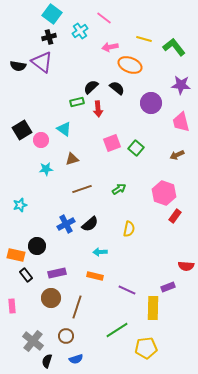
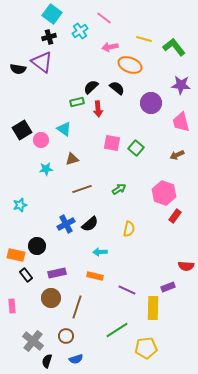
black semicircle at (18, 66): moved 3 px down
pink square at (112, 143): rotated 30 degrees clockwise
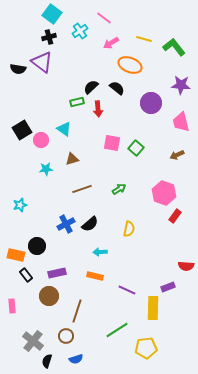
pink arrow at (110, 47): moved 1 px right, 4 px up; rotated 21 degrees counterclockwise
brown circle at (51, 298): moved 2 px left, 2 px up
brown line at (77, 307): moved 4 px down
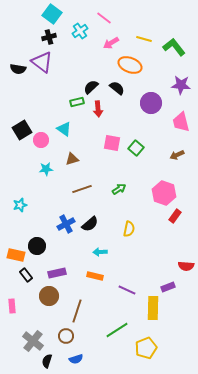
yellow pentagon at (146, 348): rotated 15 degrees counterclockwise
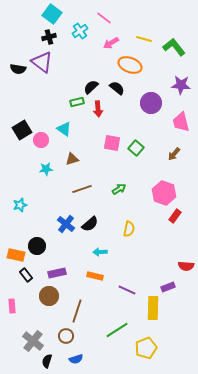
brown arrow at (177, 155): moved 3 px left, 1 px up; rotated 24 degrees counterclockwise
blue cross at (66, 224): rotated 24 degrees counterclockwise
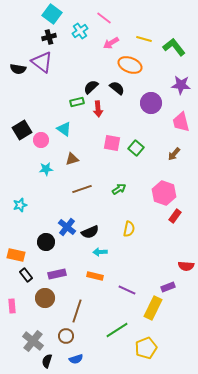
blue cross at (66, 224): moved 1 px right, 3 px down
black semicircle at (90, 224): moved 8 px down; rotated 18 degrees clockwise
black circle at (37, 246): moved 9 px right, 4 px up
purple rectangle at (57, 273): moved 1 px down
brown circle at (49, 296): moved 4 px left, 2 px down
yellow rectangle at (153, 308): rotated 25 degrees clockwise
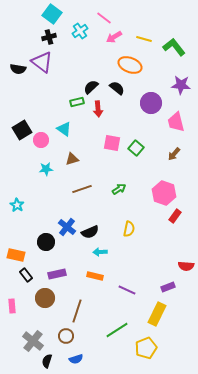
pink arrow at (111, 43): moved 3 px right, 6 px up
pink trapezoid at (181, 122): moved 5 px left
cyan star at (20, 205): moved 3 px left; rotated 24 degrees counterclockwise
yellow rectangle at (153, 308): moved 4 px right, 6 px down
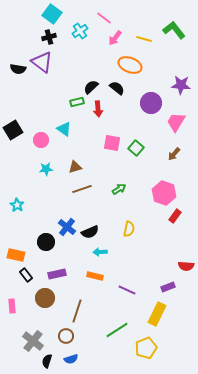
pink arrow at (114, 37): moved 1 px right, 1 px down; rotated 21 degrees counterclockwise
green L-shape at (174, 47): moved 17 px up
pink trapezoid at (176, 122): rotated 45 degrees clockwise
black square at (22, 130): moved 9 px left
brown triangle at (72, 159): moved 3 px right, 8 px down
blue semicircle at (76, 359): moved 5 px left
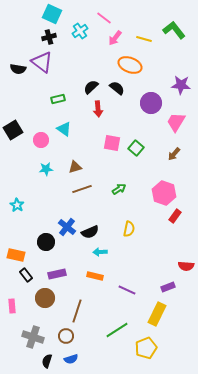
cyan square at (52, 14): rotated 12 degrees counterclockwise
green rectangle at (77, 102): moved 19 px left, 3 px up
gray cross at (33, 341): moved 4 px up; rotated 20 degrees counterclockwise
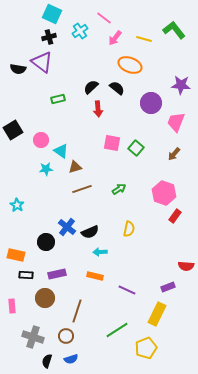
pink trapezoid at (176, 122): rotated 10 degrees counterclockwise
cyan triangle at (64, 129): moved 3 px left, 22 px down
black rectangle at (26, 275): rotated 48 degrees counterclockwise
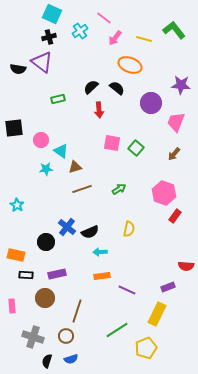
red arrow at (98, 109): moved 1 px right, 1 px down
black square at (13, 130): moved 1 px right, 2 px up; rotated 24 degrees clockwise
orange rectangle at (95, 276): moved 7 px right; rotated 21 degrees counterclockwise
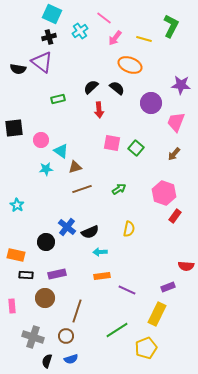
green L-shape at (174, 30): moved 3 px left, 4 px up; rotated 65 degrees clockwise
